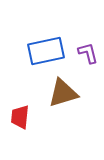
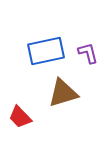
red trapezoid: rotated 50 degrees counterclockwise
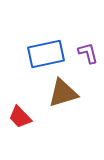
blue rectangle: moved 3 px down
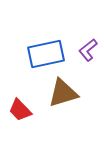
purple L-shape: moved 3 px up; rotated 115 degrees counterclockwise
red trapezoid: moved 7 px up
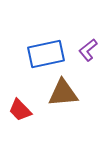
brown triangle: rotated 12 degrees clockwise
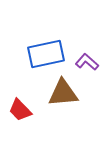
purple L-shape: moved 1 px left, 12 px down; rotated 80 degrees clockwise
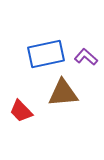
purple L-shape: moved 1 px left, 5 px up
red trapezoid: moved 1 px right, 1 px down
